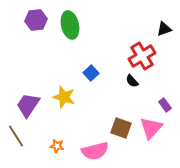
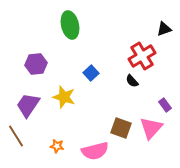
purple hexagon: moved 44 px down
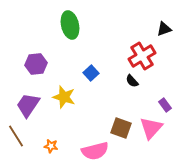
orange star: moved 6 px left
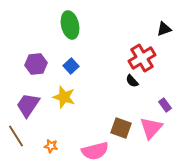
red cross: moved 2 px down
blue square: moved 20 px left, 7 px up
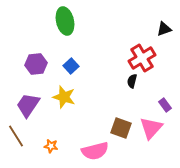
green ellipse: moved 5 px left, 4 px up
black semicircle: rotated 56 degrees clockwise
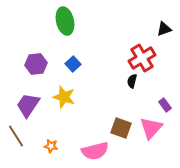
blue square: moved 2 px right, 2 px up
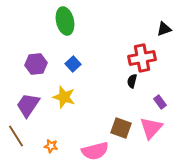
red cross: rotated 20 degrees clockwise
purple rectangle: moved 5 px left, 3 px up
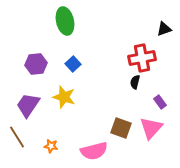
black semicircle: moved 3 px right, 1 px down
brown line: moved 1 px right, 1 px down
pink semicircle: moved 1 px left
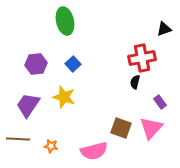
brown line: moved 1 px right, 2 px down; rotated 55 degrees counterclockwise
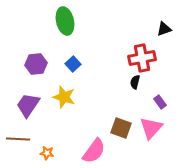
orange star: moved 4 px left, 7 px down
pink semicircle: rotated 40 degrees counterclockwise
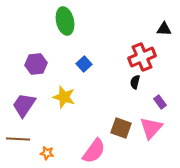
black triangle: rotated 21 degrees clockwise
red cross: moved 1 px up; rotated 12 degrees counterclockwise
blue square: moved 11 px right
purple trapezoid: moved 4 px left
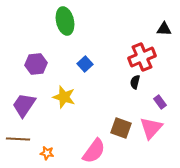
blue square: moved 1 px right
